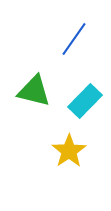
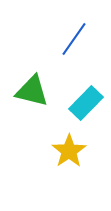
green triangle: moved 2 px left
cyan rectangle: moved 1 px right, 2 px down
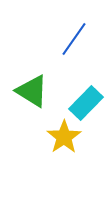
green triangle: rotated 18 degrees clockwise
yellow star: moved 5 px left, 14 px up
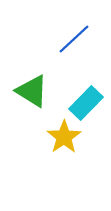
blue line: rotated 12 degrees clockwise
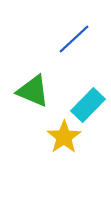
green triangle: moved 1 px right; rotated 9 degrees counterclockwise
cyan rectangle: moved 2 px right, 2 px down
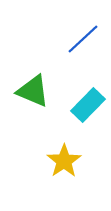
blue line: moved 9 px right
yellow star: moved 24 px down
